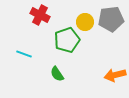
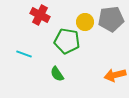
green pentagon: moved 1 px down; rotated 30 degrees clockwise
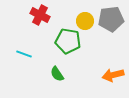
yellow circle: moved 1 px up
green pentagon: moved 1 px right
orange arrow: moved 2 px left
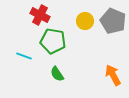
gray pentagon: moved 2 px right, 2 px down; rotated 30 degrees clockwise
green pentagon: moved 15 px left
cyan line: moved 2 px down
orange arrow: rotated 75 degrees clockwise
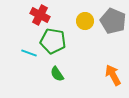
cyan line: moved 5 px right, 3 px up
